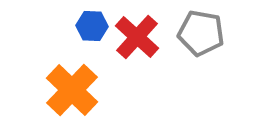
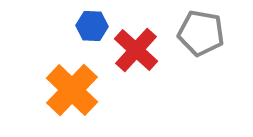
red cross: moved 1 px left, 13 px down
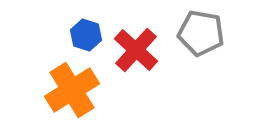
blue hexagon: moved 6 px left, 9 px down; rotated 16 degrees clockwise
orange cross: rotated 14 degrees clockwise
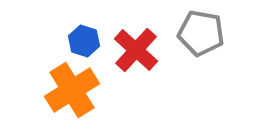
blue hexagon: moved 2 px left, 6 px down
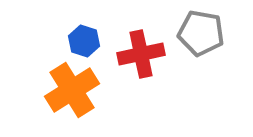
red cross: moved 5 px right, 4 px down; rotated 36 degrees clockwise
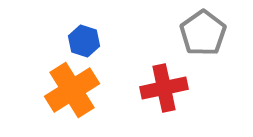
gray pentagon: moved 2 px right; rotated 27 degrees clockwise
red cross: moved 23 px right, 34 px down
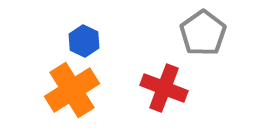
blue hexagon: rotated 8 degrees clockwise
red cross: rotated 33 degrees clockwise
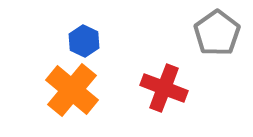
gray pentagon: moved 14 px right
orange cross: rotated 18 degrees counterclockwise
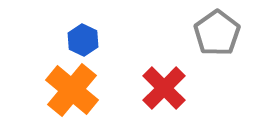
blue hexagon: moved 1 px left, 1 px up
red cross: rotated 24 degrees clockwise
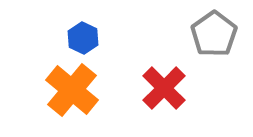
gray pentagon: moved 3 px left, 1 px down
blue hexagon: moved 2 px up
